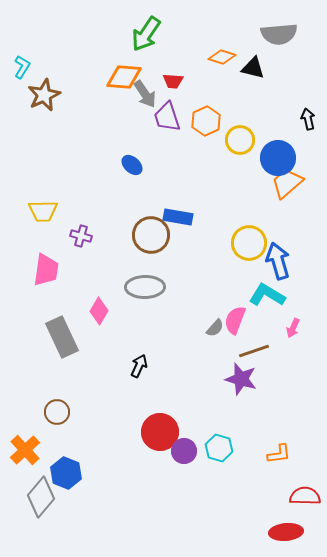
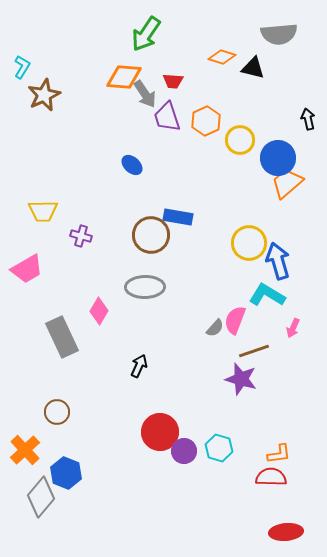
pink trapezoid at (46, 270): moved 19 px left, 1 px up; rotated 52 degrees clockwise
red semicircle at (305, 496): moved 34 px left, 19 px up
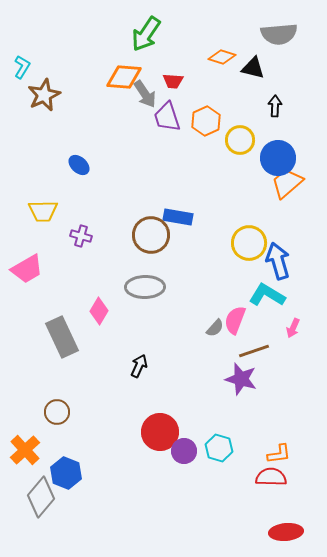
black arrow at (308, 119): moved 33 px left, 13 px up; rotated 15 degrees clockwise
blue ellipse at (132, 165): moved 53 px left
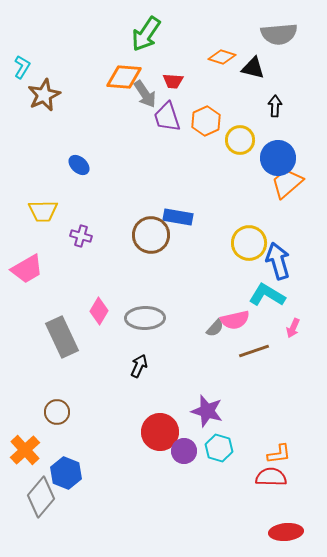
gray ellipse at (145, 287): moved 31 px down
pink semicircle at (235, 320): rotated 124 degrees counterclockwise
purple star at (241, 379): moved 34 px left, 32 px down
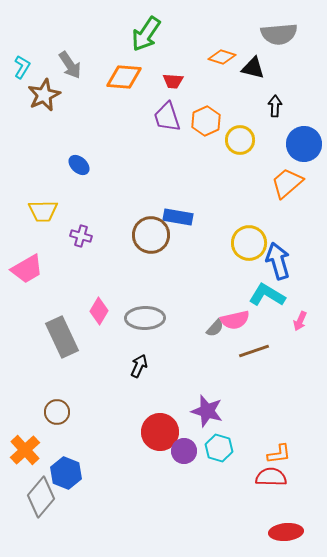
gray arrow at (145, 94): moved 75 px left, 29 px up
blue circle at (278, 158): moved 26 px right, 14 px up
pink arrow at (293, 328): moved 7 px right, 7 px up
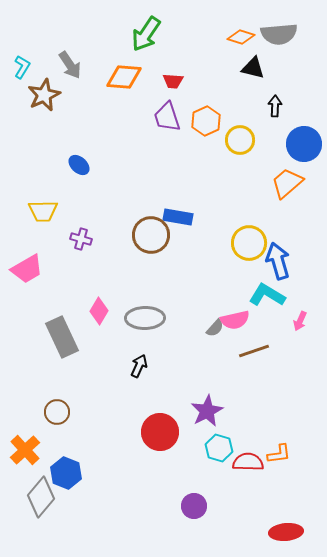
orange diamond at (222, 57): moved 19 px right, 20 px up
purple cross at (81, 236): moved 3 px down
purple star at (207, 411): rotated 28 degrees clockwise
purple circle at (184, 451): moved 10 px right, 55 px down
red semicircle at (271, 477): moved 23 px left, 15 px up
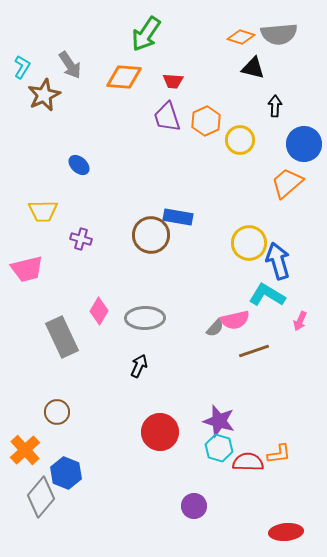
pink trapezoid at (27, 269): rotated 16 degrees clockwise
purple star at (207, 411): moved 12 px right, 10 px down; rotated 28 degrees counterclockwise
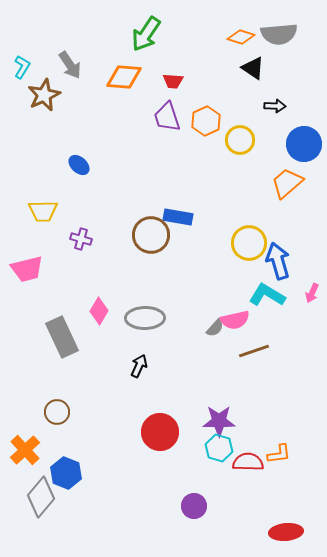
black triangle at (253, 68): rotated 20 degrees clockwise
black arrow at (275, 106): rotated 90 degrees clockwise
pink arrow at (300, 321): moved 12 px right, 28 px up
purple star at (219, 421): rotated 16 degrees counterclockwise
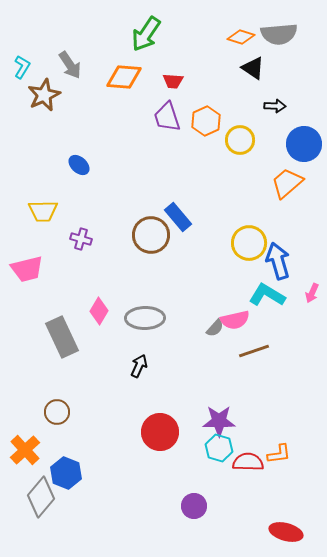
blue rectangle at (178, 217): rotated 40 degrees clockwise
red ellipse at (286, 532): rotated 20 degrees clockwise
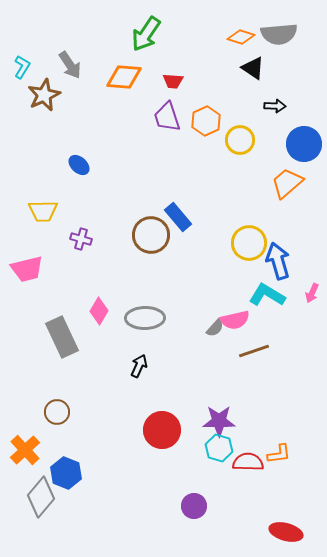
red circle at (160, 432): moved 2 px right, 2 px up
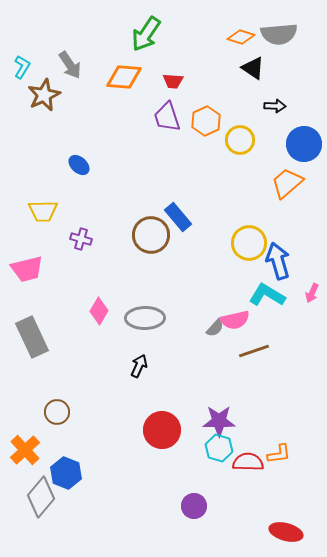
gray rectangle at (62, 337): moved 30 px left
